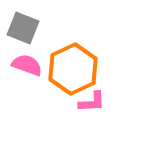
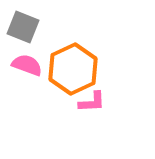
gray square: moved 1 px up
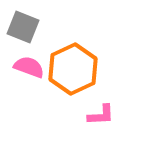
pink semicircle: moved 2 px right, 2 px down
pink L-shape: moved 9 px right, 13 px down
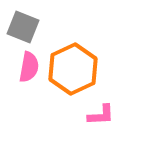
pink semicircle: rotated 80 degrees clockwise
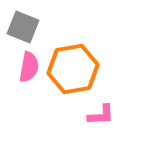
orange hexagon: rotated 15 degrees clockwise
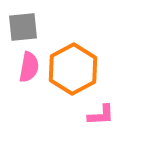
gray square: rotated 28 degrees counterclockwise
orange hexagon: rotated 18 degrees counterclockwise
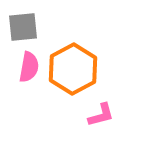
pink L-shape: rotated 12 degrees counterclockwise
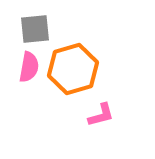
gray square: moved 12 px right, 2 px down
orange hexagon: rotated 12 degrees clockwise
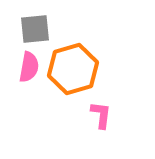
pink L-shape: rotated 68 degrees counterclockwise
